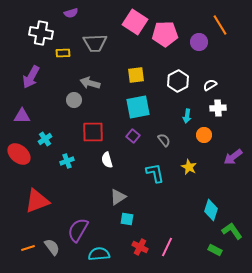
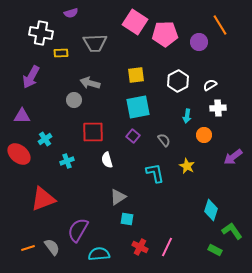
yellow rectangle at (63, 53): moved 2 px left
yellow star at (189, 167): moved 2 px left, 1 px up
red triangle at (37, 201): moved 6 px right, 2 px up
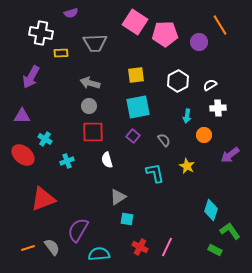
gray circle at (74, 100): moved 15 px right, 6 px down
cyan cross at (45, 139): rotated 24 degrees counterclockwise
red ellipse at (19, 154): moved 4 px right, 1 px down
purple arrow at (233, 157): moved 3 px left, 2 px up
green L-shape at (232, 231): moved 2 px left
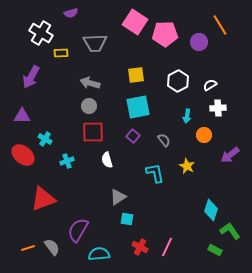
white cross at (41, 33): rotated 20 degrees clockwise
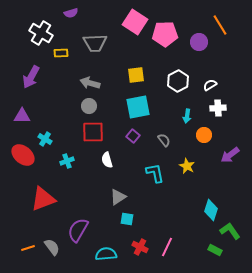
cyan semicircle at (99, 254): moved 7 px right
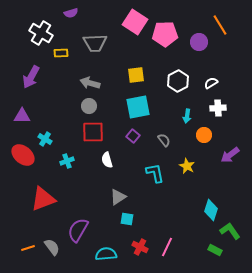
white semicircle at (210, 85): moved 1 px right, 2 px up
